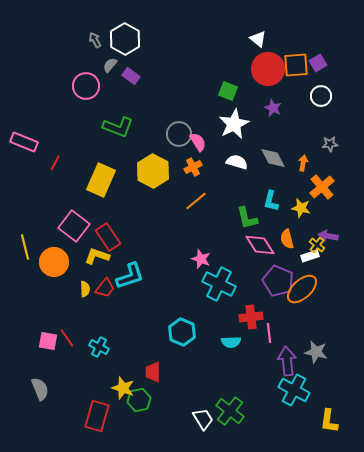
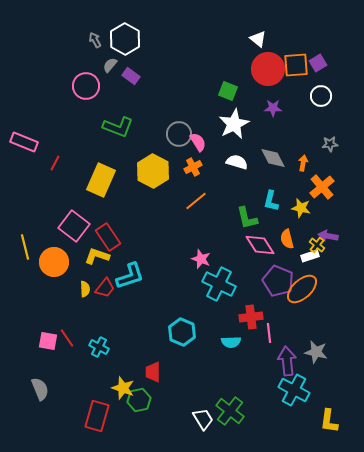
purple star at (273, 108): rotated 24 degrees counterclockwise
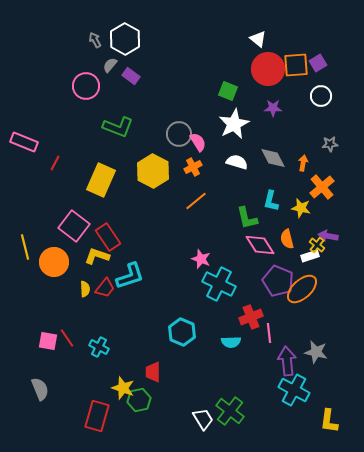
red cross at (251, 317): rotated 15 degrees counterclockwise
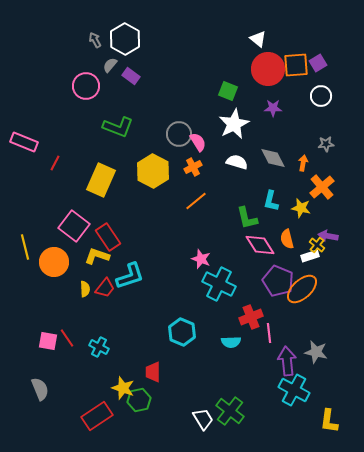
gray star at (330, 144): moved 4 px left
red rectangle at (97, 416): rotated 40 degrees clockwise
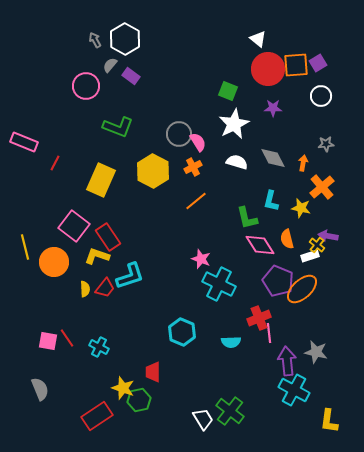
red cross at (251, 317): moved 8 px right, 1 px down
